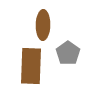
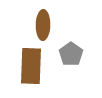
gray pentagon: moved 3 px right, 1 px down
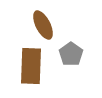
brown ellipse: rotated 28 degrees counterclockwise
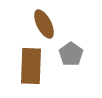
brown ellipse: moved 1 px right, 1 px up
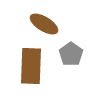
brown ellipse: rotated 32 degrees counterclockwise
